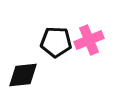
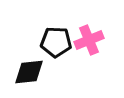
black diamond: moved 6 px right, 3 px up
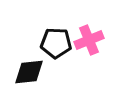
black pentagon: moved 1 px down
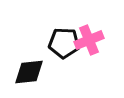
black pentagon: moved 8 px right
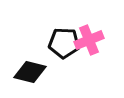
black diamond: moved 1 px right; rotated 20 degrees clockwise
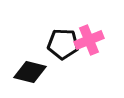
black pentagon: moved 1 px left, 1 px down
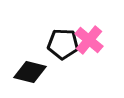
pink cross: rotated 28 degrees counterclockwise
